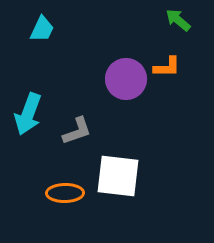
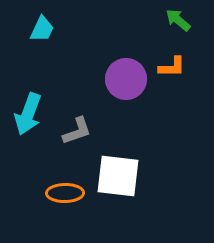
orange L-shape: moved 5 px right
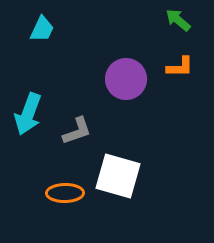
orange L-shape: moved 8 px right
white square: rotated 9 degrees clockwise
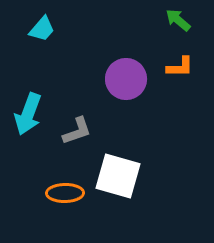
cyan trapezoid: rotated 16 degrees clockwise
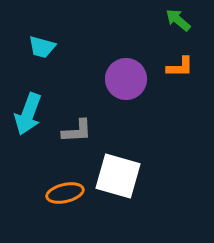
cyan trapezoid: moved 18 px down; rotated 64 degrees clockwise
gray L-shape: rotated 16 degrees clockwise
orange ellipse: rotated 12 degrees counterclockwise
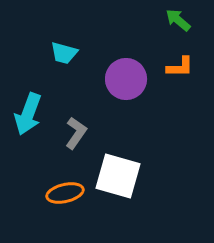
cyan trapezoid: moved 22 px right, 6 px down
gray L-shape: moved 1 px left, 2 px down; rotated 52 degrees counterclockwise
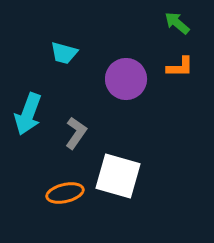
green arrow: moved 1 px left, 3 px down
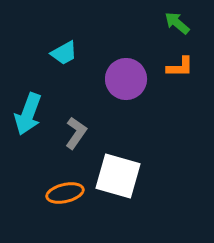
cyan trapezoid: rotated 44 degrees counterclockwise
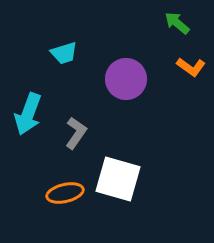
cyan trapezoid: rotated 12 degrees clockwise
orange L-shape: moved 11 px right; rotated 36 degrees clockwise
white square: moved 3 px down
